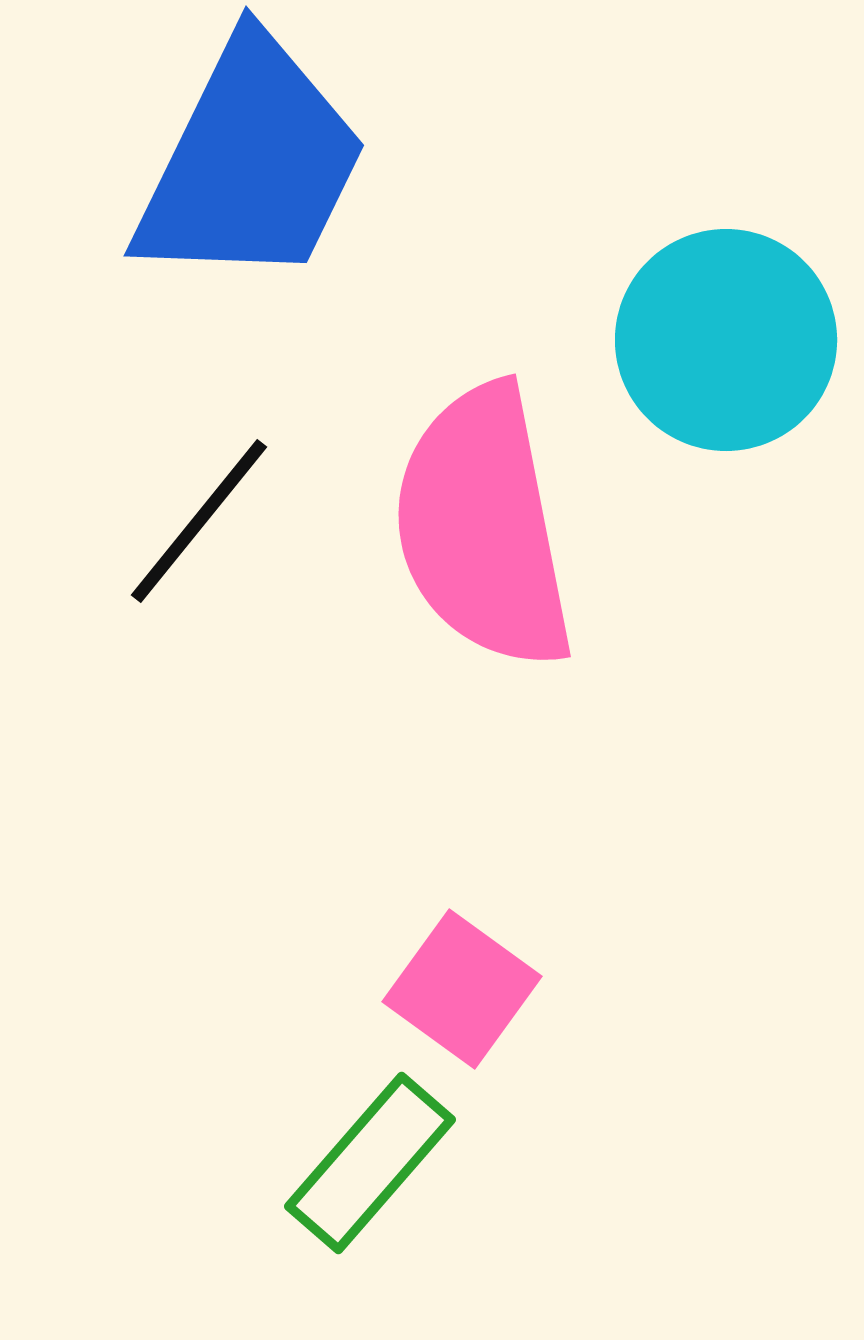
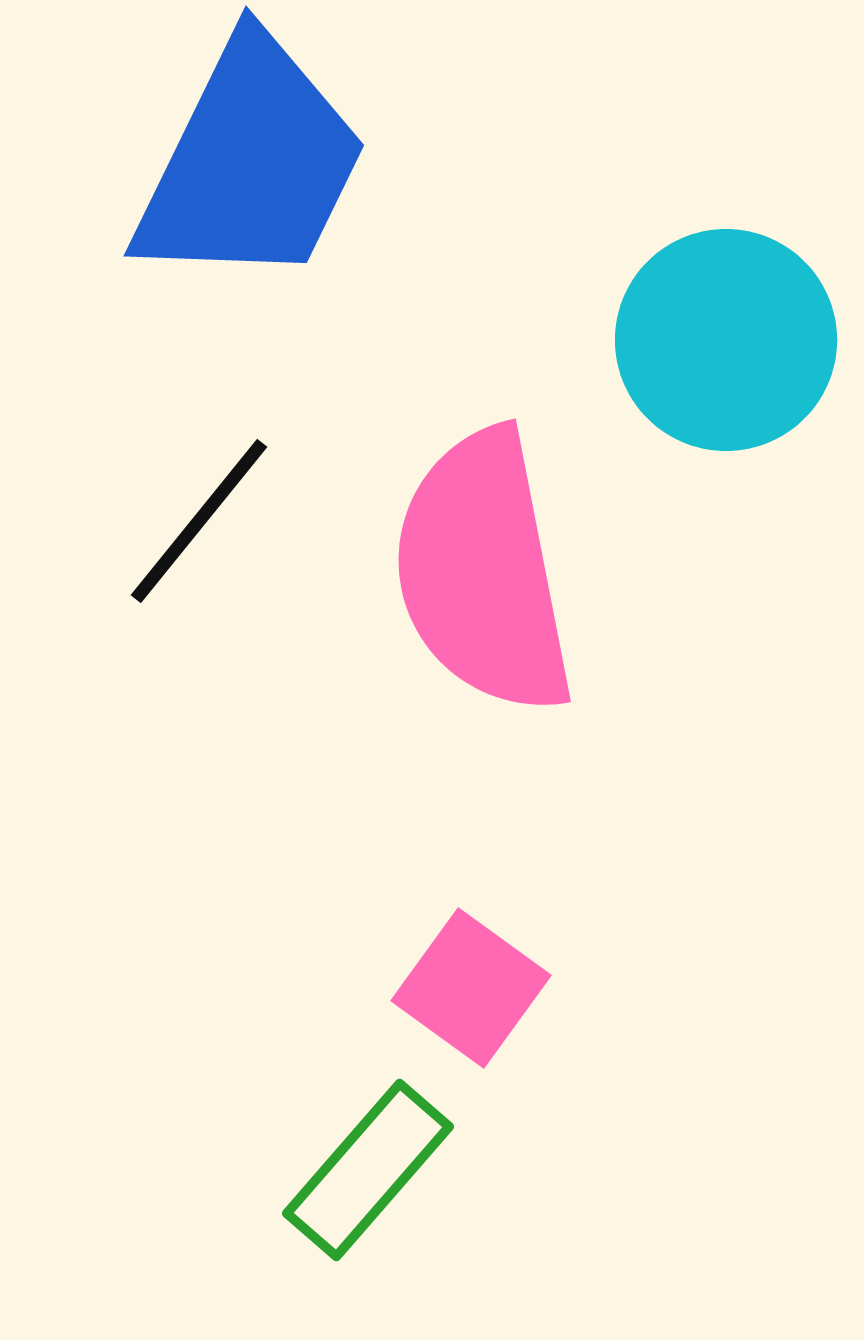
pink semicircle: moved 45 px down
pink square: moved 9 px right, 1 px up
green rectangle: moved 2 px left, 7 px down
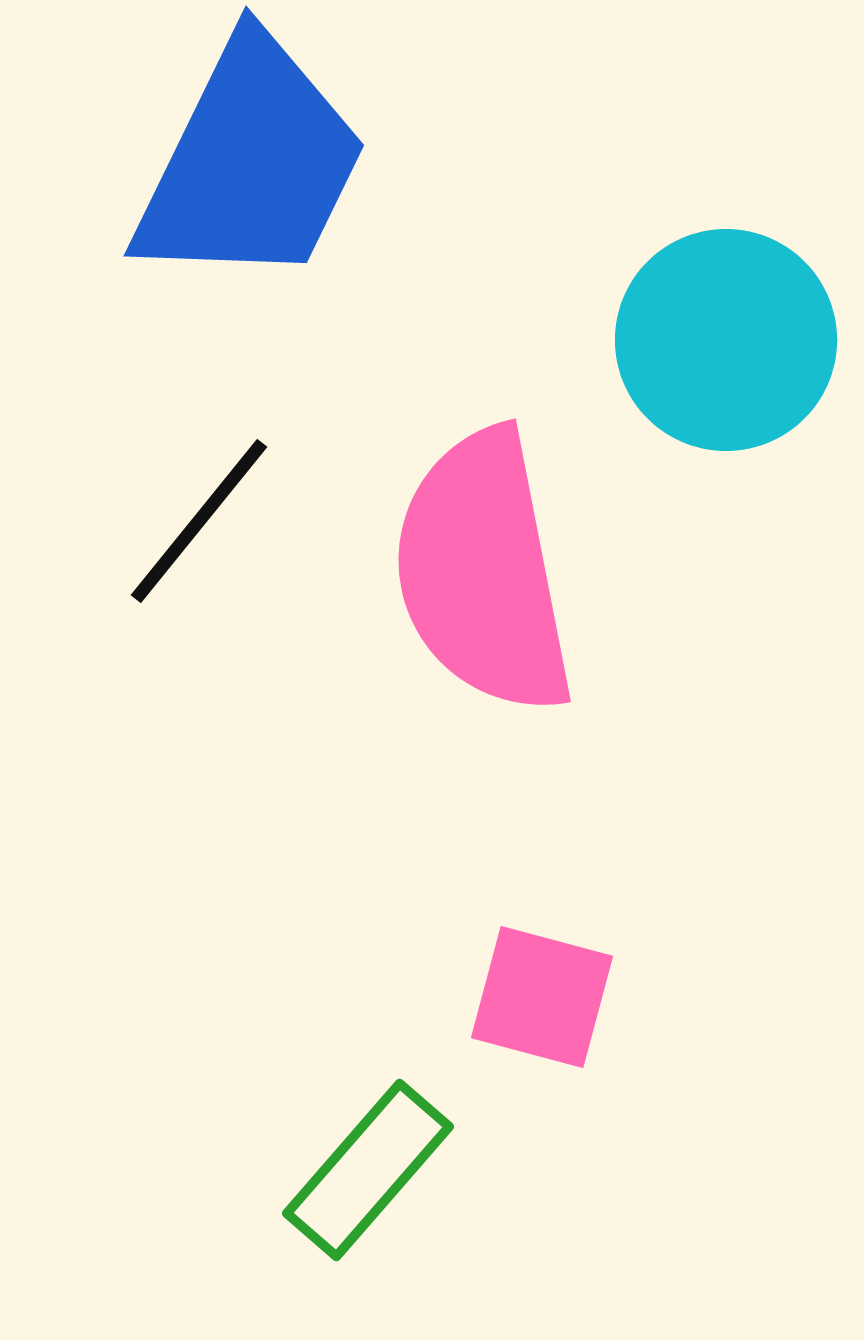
pink square: moved 71 px right, 9 px down; rotated 21 degrees counterclockwise
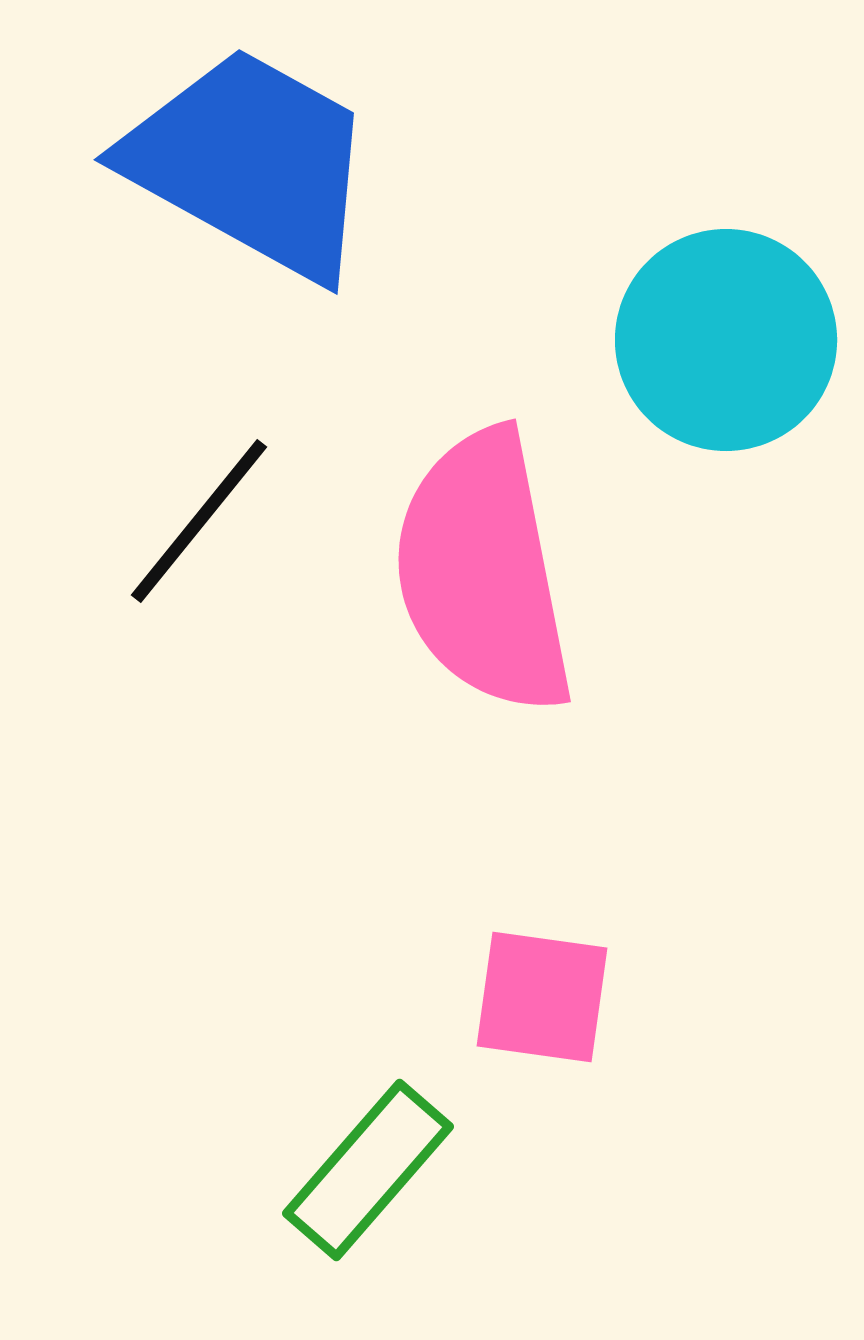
blue trapezoid: rotated 87 degrees counterclockwise
pink square: rotated 7 degrees counterclockwise
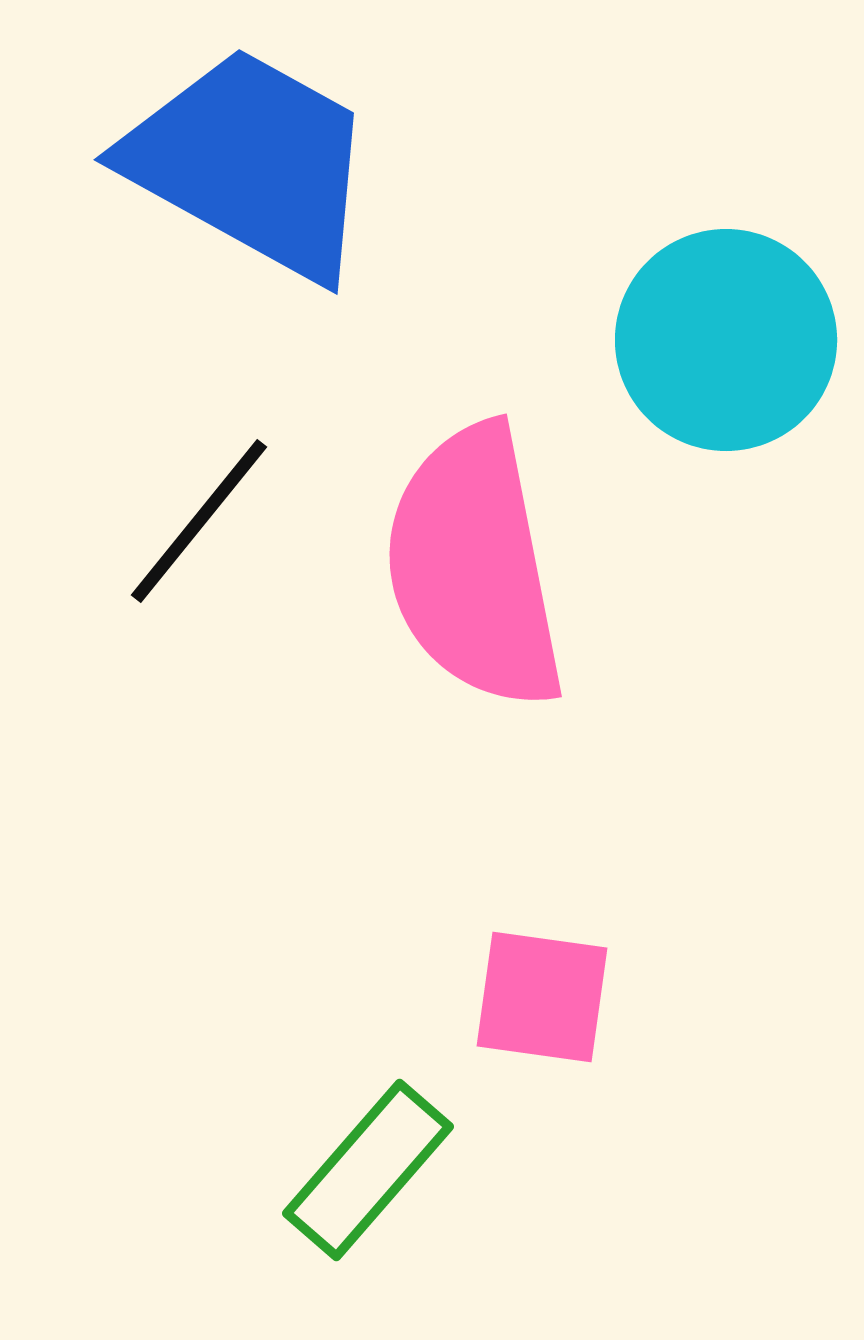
pink semicircle: moved 9 px left, 5 px up
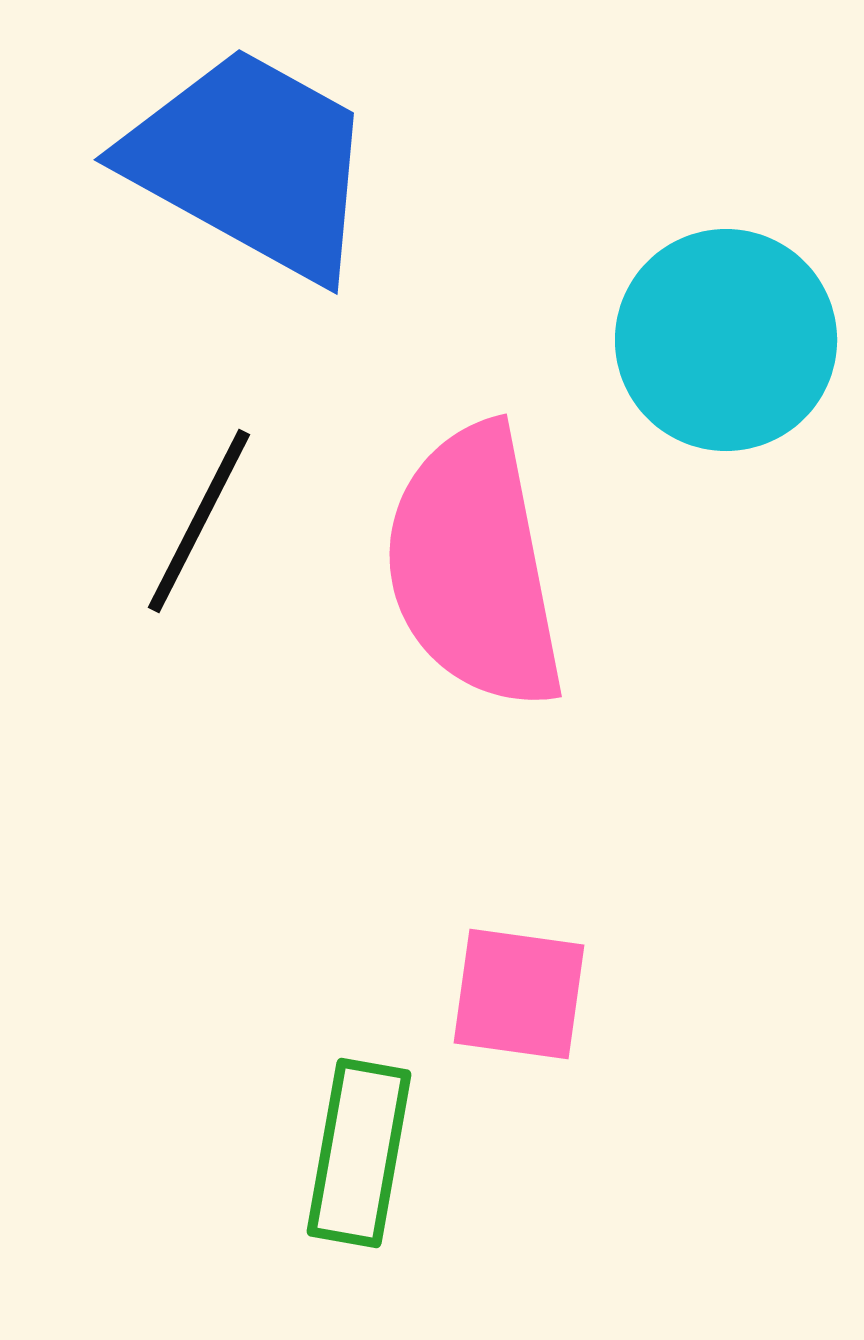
black line: rotated 12 degrees counterclockwise
pink square: moved 23 px left, 3 px up
green rectangle: moved 9 px left, 17 px up; rotated 31 degrees counterclockwise
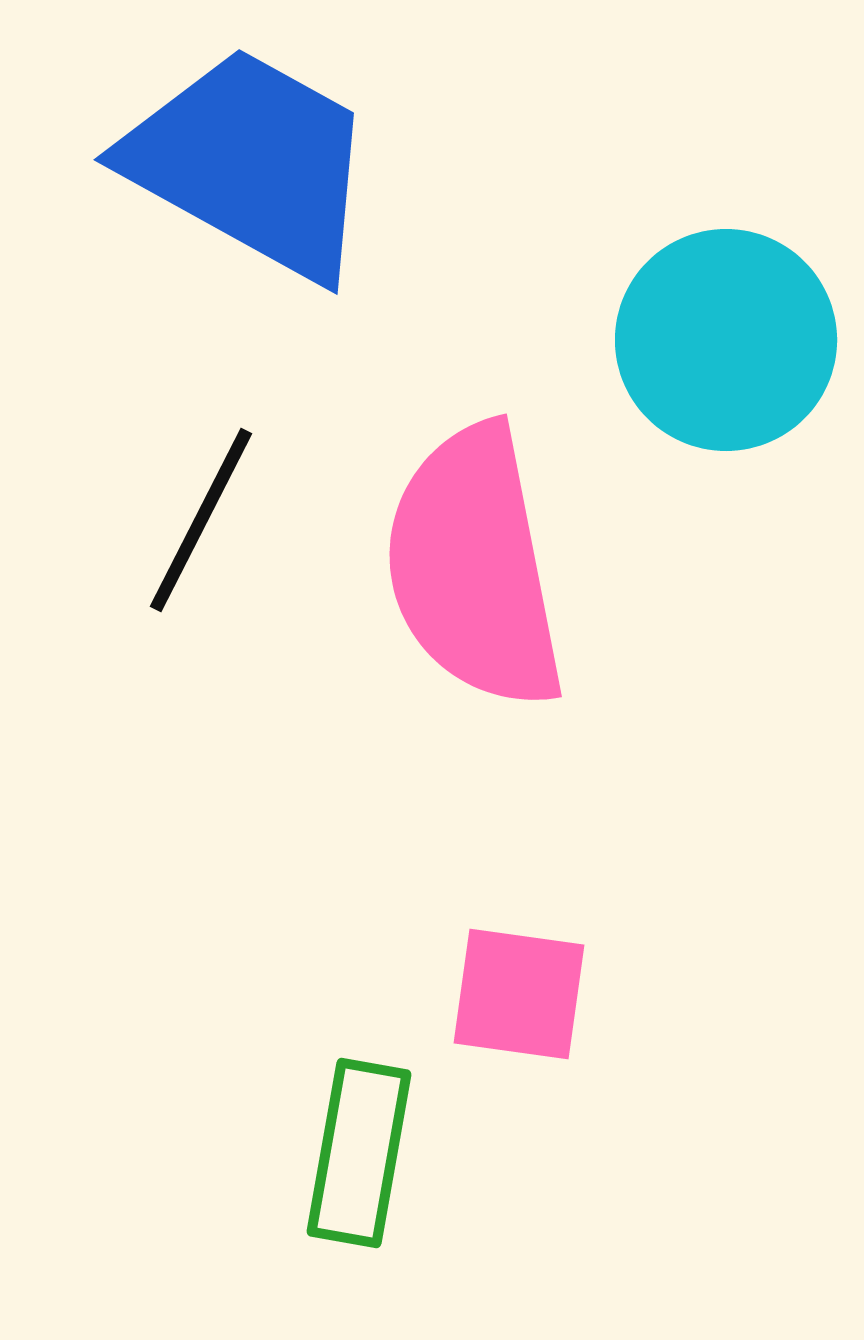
black line: moved 2 px right, 1 px up
